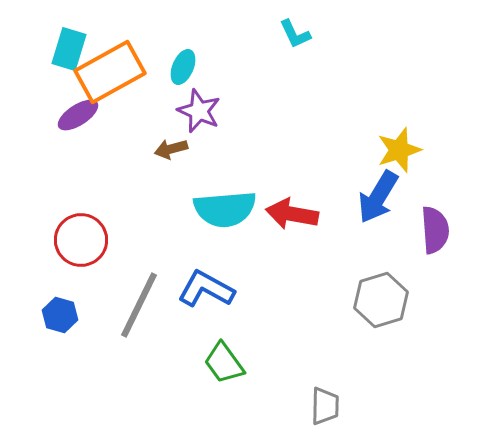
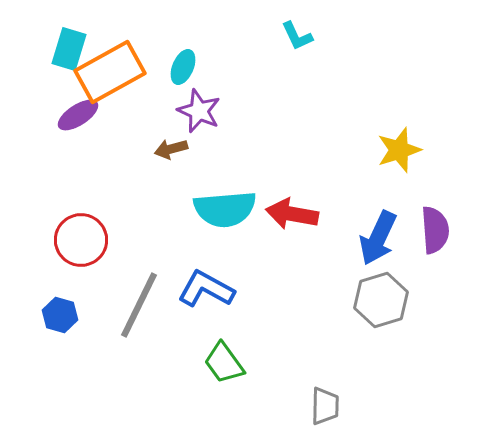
cyan L-shape: moved 2 px right, 2 px down
blue arrow: moved 41 px down; rotated 6 degrees counterclockwise
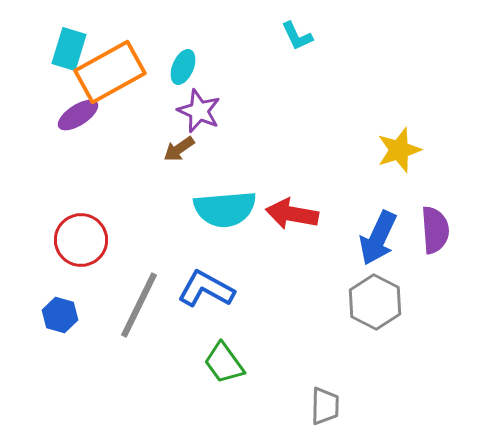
brown arrow: moved 8 px right; rotated 20 degrees counterclockwise
gray hexagon: moved 6 px left, 2 px down; rotated 16 degrees counterclockwise
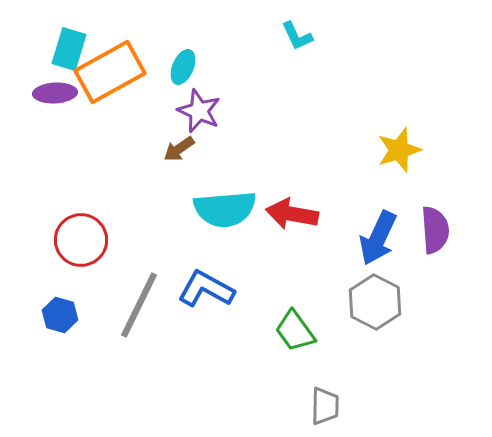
purple ellipse: moved 23 px left, 22 px up; rotated 30 degrees clockwise
green trapezoid: moved 71 px right, 32 px up
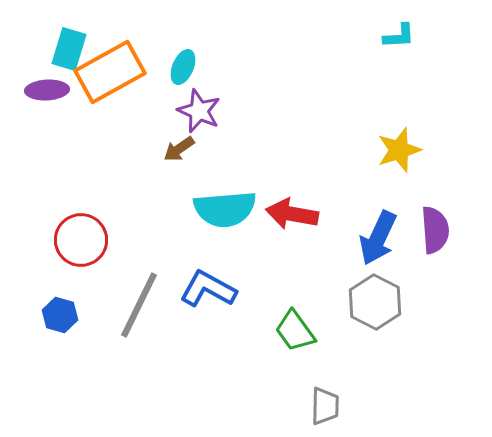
cyan L-shape: moved 102 px right; rotated 68 degrees counterclockwise
purple ellipse: moved 8 px left, 3 px up
blue L-shape: moved 2 px right
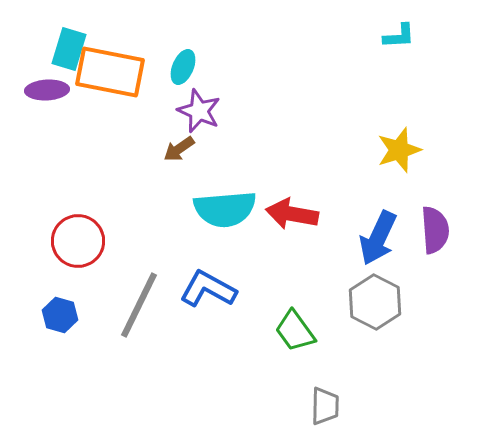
orange rectangle: rotated 40 degrees clockwise
red circle: moved 3 px left, 1 px down
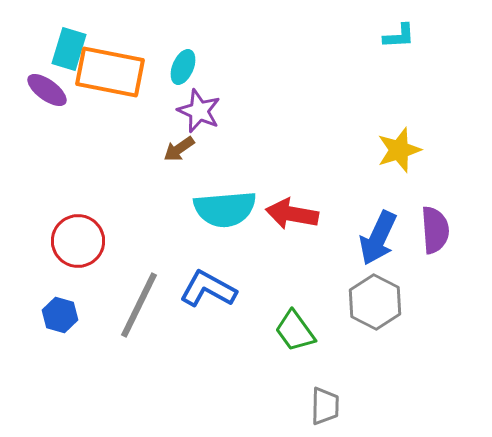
purple ellipse: rotated 39 degrees clockwise
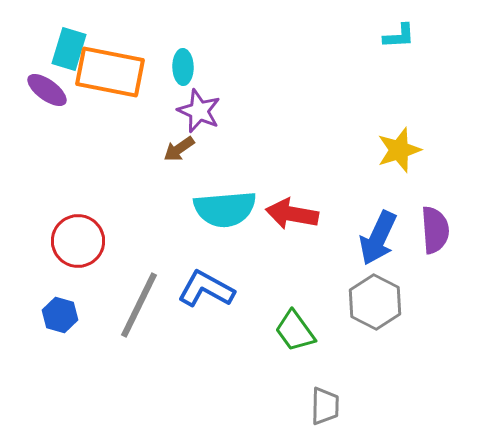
cyan ellipse: rotated 24 degrees counterclockwise
blue L-shape: moved 2 px left
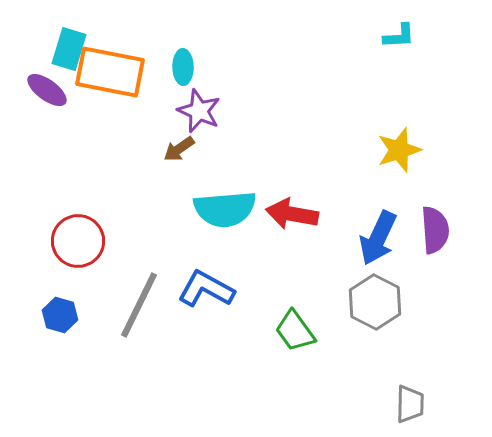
gray trapezoid: moved 85 px right, 2 px up
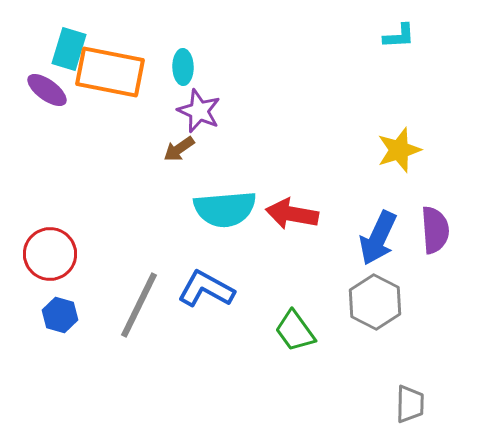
red circle: moved 28 px left, 13 px down
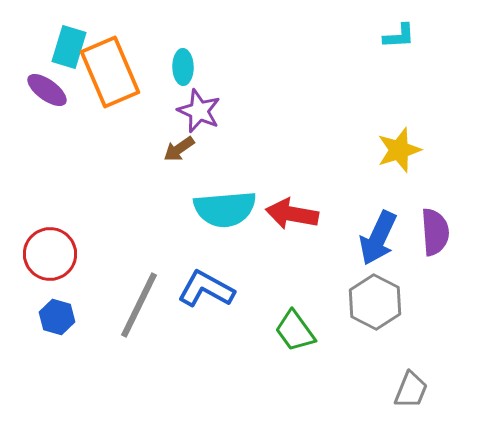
cyan rectangle: moved 2 px up
orange rectangle: rotated 56 degrees clockwise
purple semicircle: moved 2 px down
blue hexagon: moved 3 px left, 2 px down
gray trapezoid: moved 1 px right, 14 px up; rotated 21 degrees clockwise
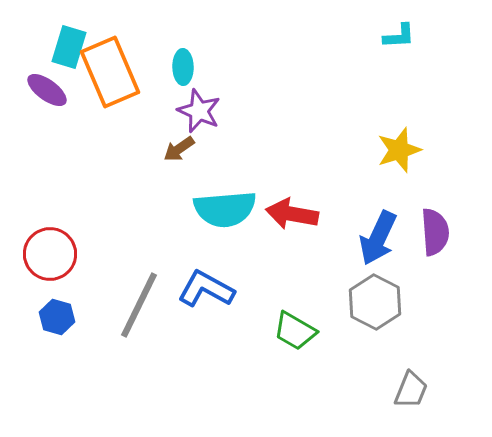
green trapezoid: rotated 24 degrees counterclockwise
